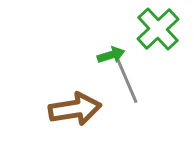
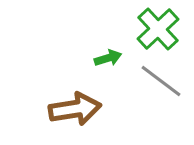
green arrow: moved 3 px left, 3 px down
gray line: moved 34 px right; rotated 30 degrees counterclockwise
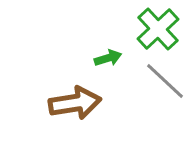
gray line: moved 4 px right; rotated 6 degrees clockwise
brown arrow: moved 6 px up
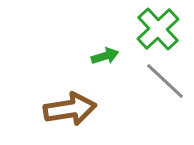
green arrow: moved 3 px left, 2 px up
brown arrow: moved 5 px left, 6 px down
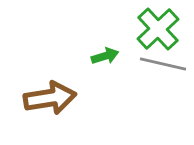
gray line: moved 2 px left, 17 px up; rotated 30 degrees counterclockwise
brown arrow: moved 20 px left, 11 px up
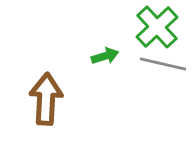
green cross: moved 1 px left, 2 px up
brown arrow: moved 4 px left, 1 px down; rotated 78 degrees counterclockwise
